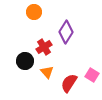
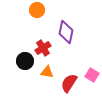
orange circle: moved 3 px right, 2 px up
purple diamond: rotated 20 degrees counterclockwise
red cross: moved 1 px left, 1 px down
orange triangle: rotated 40 degrees counterclockwise
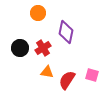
orange circle: moved 1 px right, 3 px down
black circle: moved 5 px left, 13 px up
pink square: rotated 16 degrees counterclockwise
red semicircle: moved 2 px left, 3 px up
